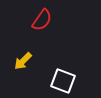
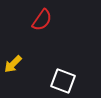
yellow arrow: moved 10 px left, 3 px down
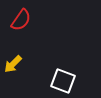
red semicircle: moved 21 px left
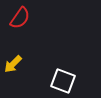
red semicircle: moved 1 px left, 2 px up
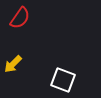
white square: moved 1 px up
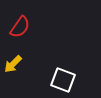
red semicircle: moved 9 px down
